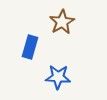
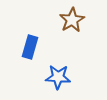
brown star: moved 10 px right, 2 px up
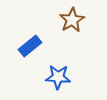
blue rectangle: moved 1 px up; rotated 35 degrees clockwise
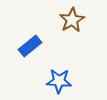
blue star: moved 1 px right, 4 px down
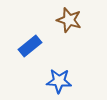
brown star: moved 3 px left; rotated 25 degrees counterclockwise
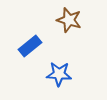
blue star: moved 7 px up
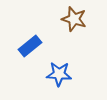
brown star: moved 5 px right, 1 px up
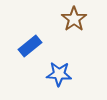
brown star: rotated 20 degrees clockwise
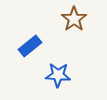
blue star: moved 1 px left, 1 px down
